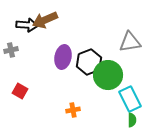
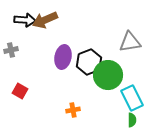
black arrow: moved 2 px left, 5 px up
cyan rectangle: moved 2 px right, 1 px up
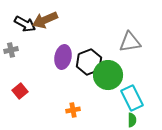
black arrow: moved 4 px down; rotated 25 degrees clockwise
red square: rotated 21 degrees clockwise
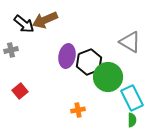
black arrow: moved 1 px left; rotated 10 degrees clockwise
gray triangle: rotated 40 degrees clockwise
purple ellipse: moved 4 px right, 1 px up
green circle: moved 2 px down
orange cross: moved 5 px right
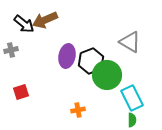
black hexagon: moved 2 px right, 1 px up
green circle: moved 1 px left, 2 px up
red square: moved 1 px right, 1 px down; rotated 21 degrees clockwise
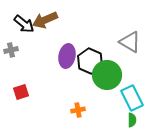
black hexagon: moved 1 px left; rotated 15 degrees counterclockwise
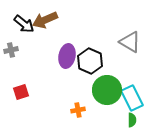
green circle: moved 15 px down
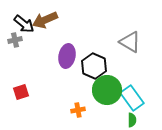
gray cross: moved 4 px right, 10 px up
black hexagon: moved 4 px right, 5 px down
cyan rectangle: rotated 10 degrees counterclockwise
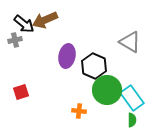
orange cross: moved 1 px right, 1 px down; rotated 16 degrees clockwise
